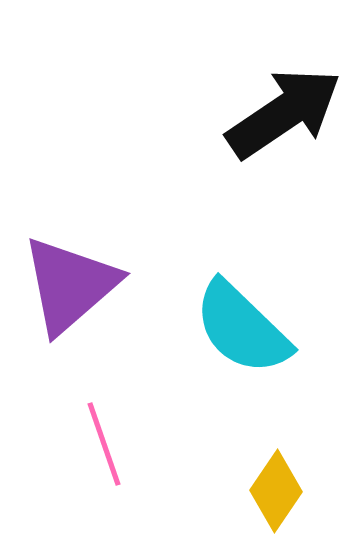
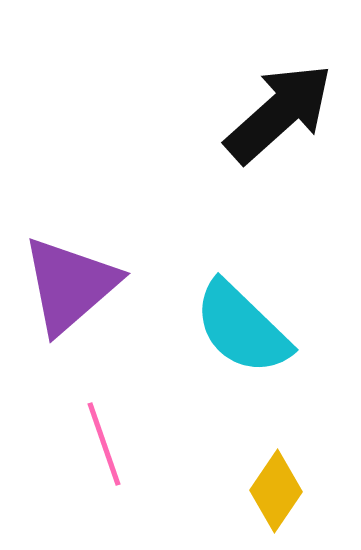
black arrow: moved 5 px left; rotated 8 degrees counterclockwise
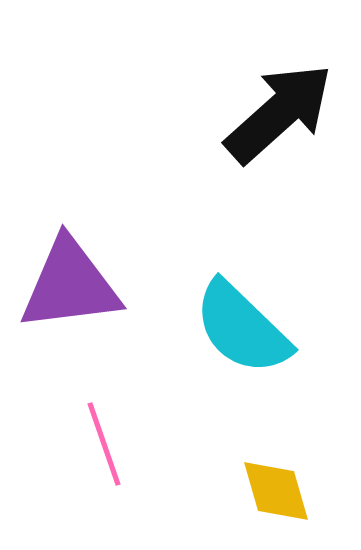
purple triangle: rotated 34 degrees clockwise
yellow diamond: rotated 50 degrees counterclockwise
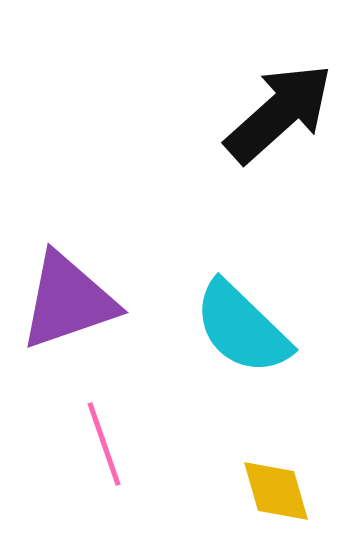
purple triangle: moved 2 px left, 16 px down; rotated 12 degrees counterclockwise
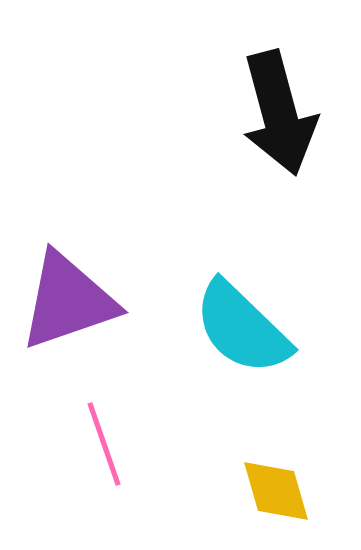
black arrow: rotated 117 degrees clockwise
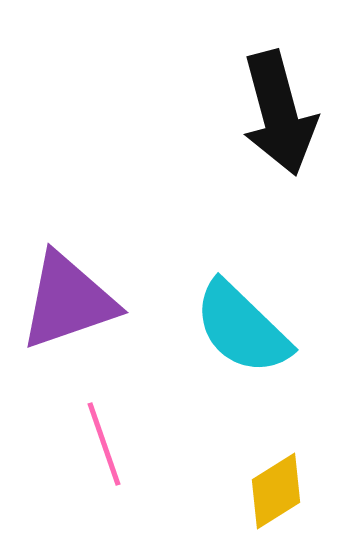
yellow diamond: rotated 74 degrees clockwise
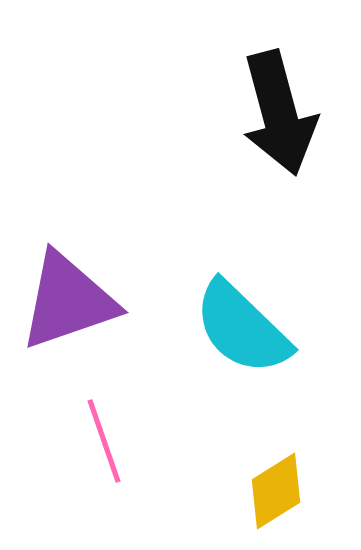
pink line: moved 3 px up
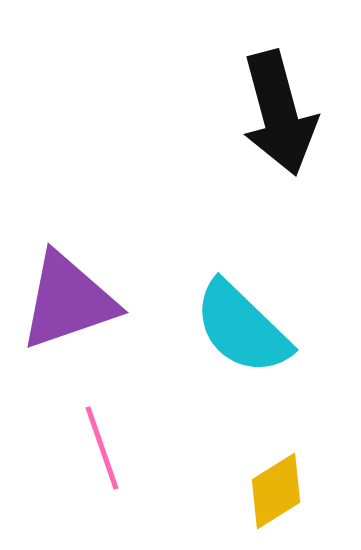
pink line: moved 2 px left, 7 px down
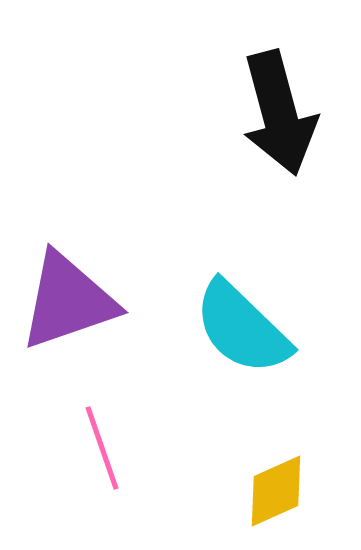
yellow diamond: rotated 8 degrees clockwise
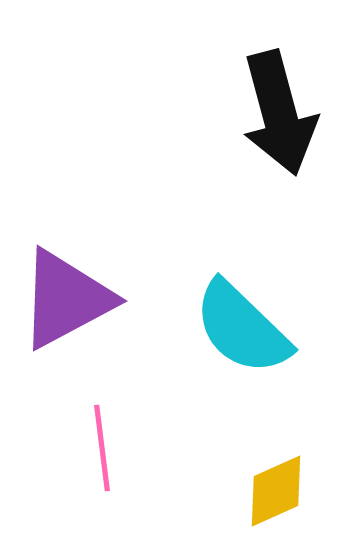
purple triangle: moved 2 px left, 2 px up; rotated 9 degrees counterclockwise
pink line: rotated 12 degrees clockwise
